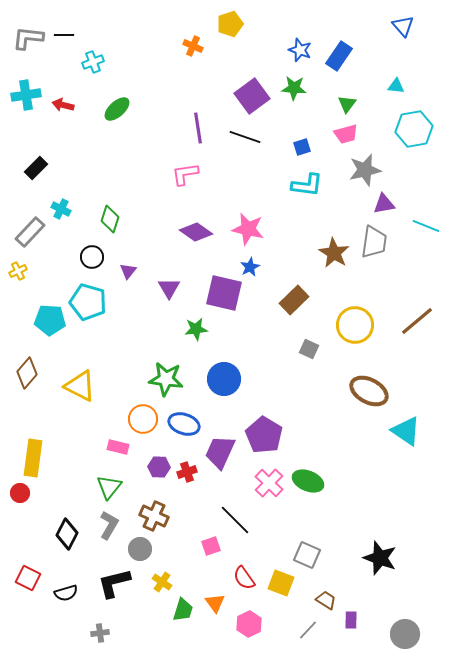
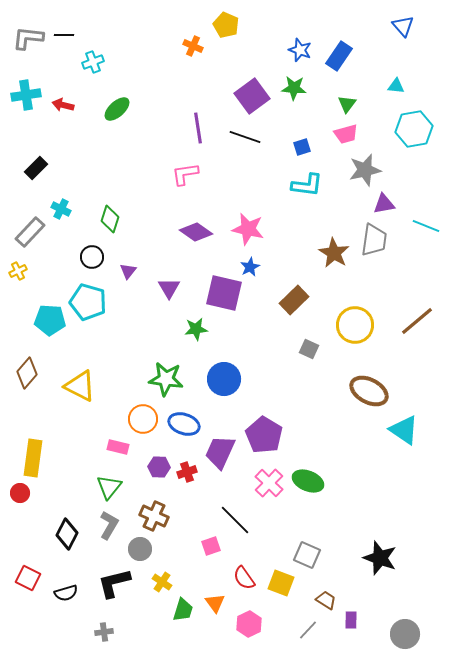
yellow pentagon at (230, 24): moved 4 px left, 1 px down; rotated 30 degrees counterclockwise
gray trapezoid at (374, 242): moved 2 px up
cyan triangle at (406, 431): moved 2 px left, 1 px up
gray cross at (100, 633): moved 4 px right, 1 px up
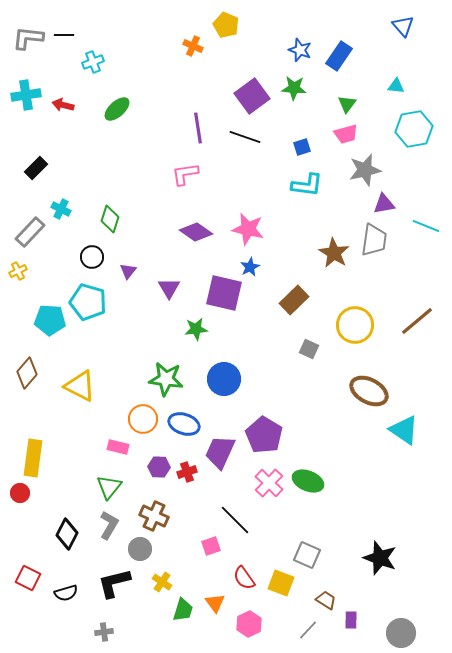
gray circle at (405, 634): moved 4 px left, 1 px up
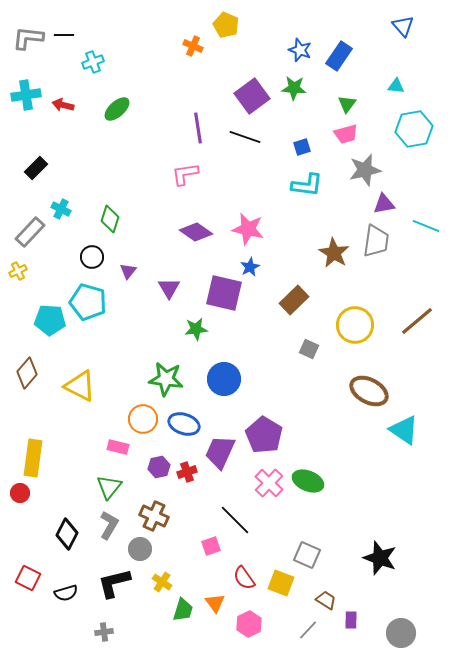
gray trapezoid at (374, 240): moved 2 px right, 1 px down
purple hexagon at (159, 467): rotated 15 degrees counterclockwise
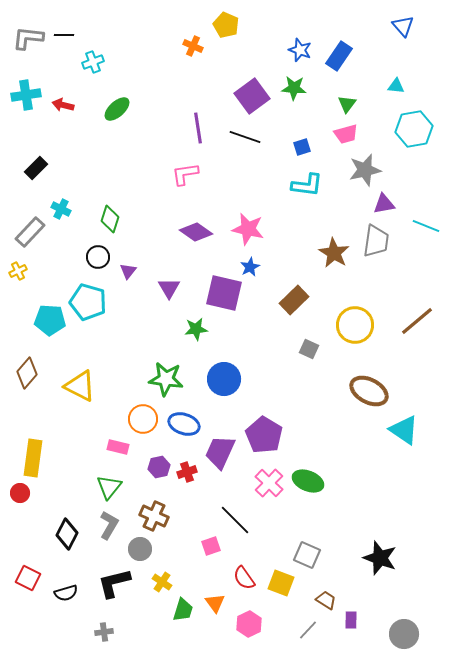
black circle at (92, 257): moved 6 px right
gray circle at (401, 633): moved 3 px right, 1 px down
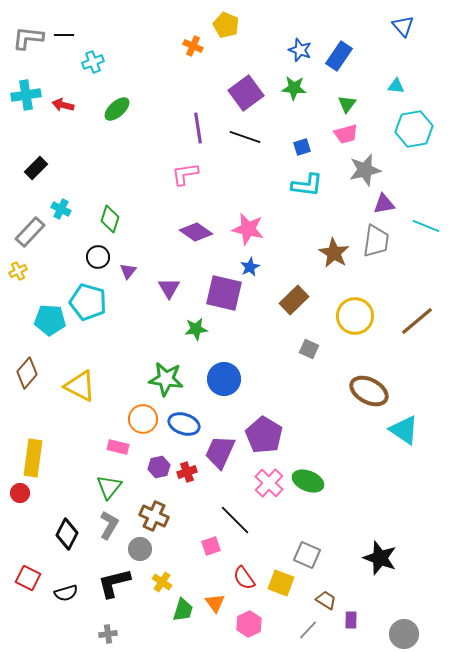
purple square at (252, 96): moved 6 px left, 3 px up
yellow circle at (355, 325): moved 9 px up
gray cross at (104, 632): moved 4 px right, 2 px down
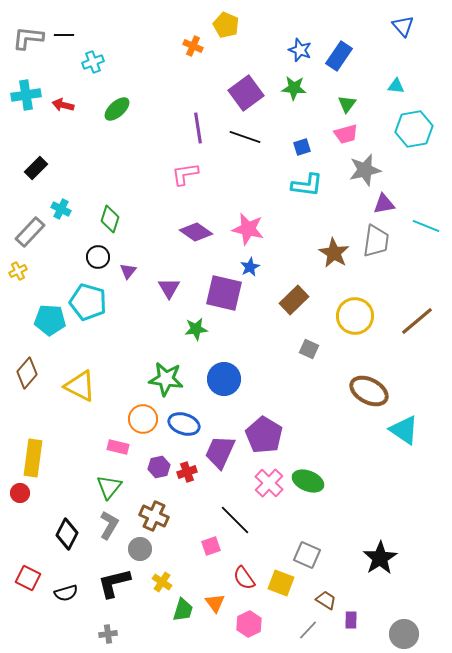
black star at (380, 558): rotated 20 degrees clockwise
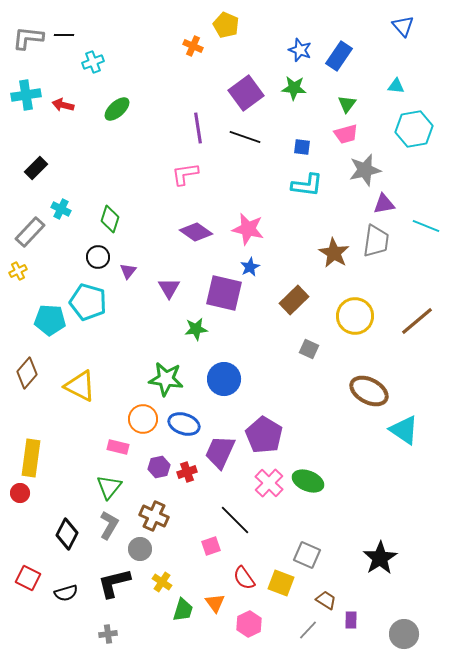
blue square at (302, 147): rotated 24 degrees clockwise
yellow rectangle at (33, 458): moved 2 px left
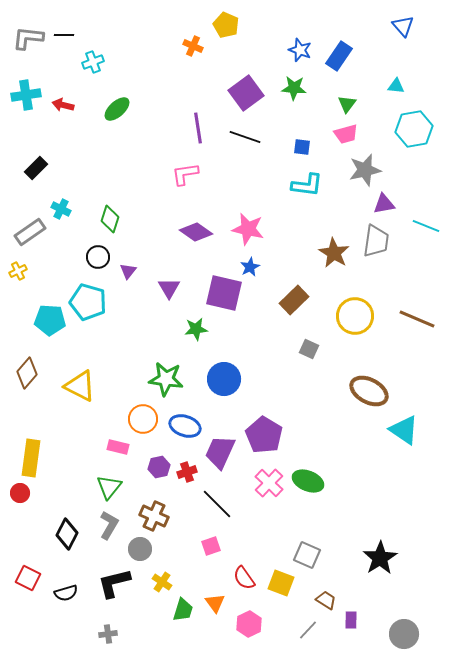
gray rectangle at (30, 232): rotated 12 degrees clockwise
brown line at (417, 321): moved 2 px up; rotated 63 degrees clockwise
blue ellipse at (184, 424): moved 1 px right, 2 px down
black line at (235, 520): moved 18 px left, 16 px up
